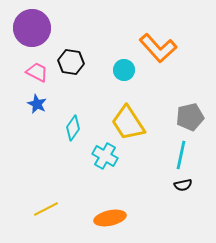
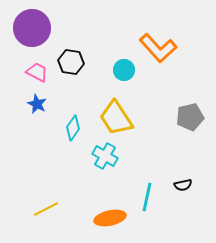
yellow trapezoid: moved 12 px left, 5 px up
cyan line: moved 34 px left, 42 px down
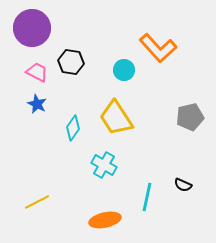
cyan cross: moved 1 px left, 9 px down
black semicircle: rotated 36 degrees clockwise
yellow line: moved 9 px left, 7 px up
orange ellipse: moved 5 px left, 2 px down
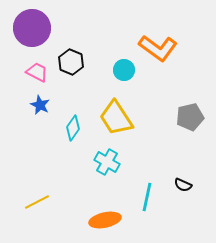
orange L-shape: rotated 12 degrees counterclockwise
black hexagon: rotated 15 degrees clockwise
blue star: moved 3 px right, 1 px down
cyan cross: moved 3 px right, 3 px up
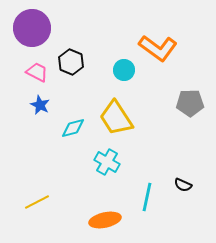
gray pentagon: moved 14 px up; rotated 12 degrees clockwise
cyan diamond: rotated 40 degrees clockwise
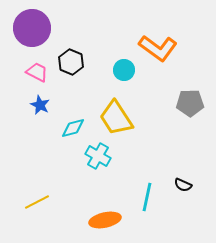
cyan cross: moved 9 px left, 6 px up
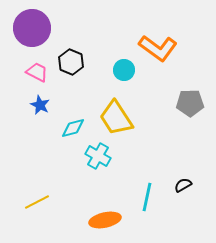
black semicircle: rotated 126 degrees clockwise
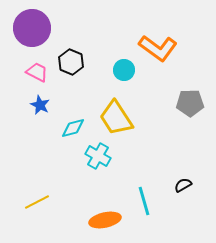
cyan line: moved 3 px left, 4 px down; rotated 28 degrees counterclockwise
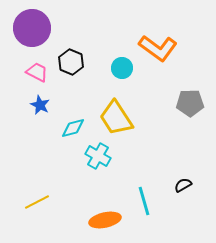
cyan circle: moved 2 px left, 2 px up
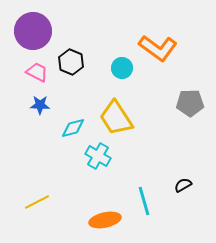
purple circle: moved 1 px right, 3 px down
blue star: rotated 24 degrees counterclockwise
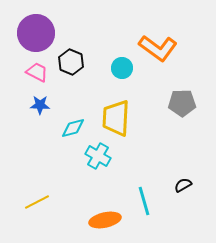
purple circle: moved 3 px right, 2 px down
gray pentagon: moved 8 px left
yellow trapezoid: rotated 36 degrees clockwise
